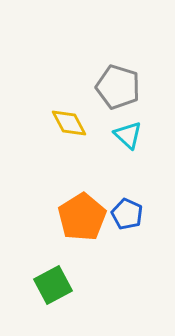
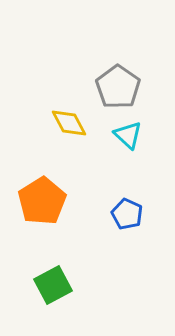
gray pentagon: rotated 18 degrees clockwise
orange pentagon: moved 40 px left, 16 px up
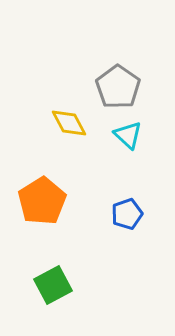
blue pentagon: rotated 28 degrees clockwise
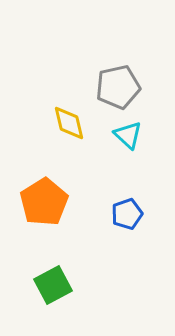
gray pentagon: rotated 24 degrees clockwise
yellow diamond: rotated 15 degrees clockwise
orange pentagon: moved 2 px right, 1 px down
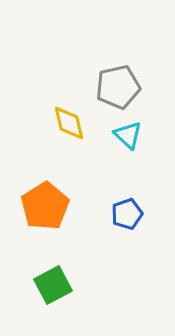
orange pentagon: moved 1 px right, 4 px down
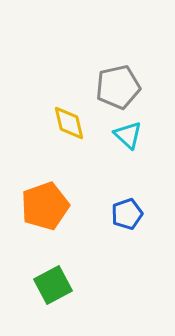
orange pentagon: rotated 12 degrees clockwise
